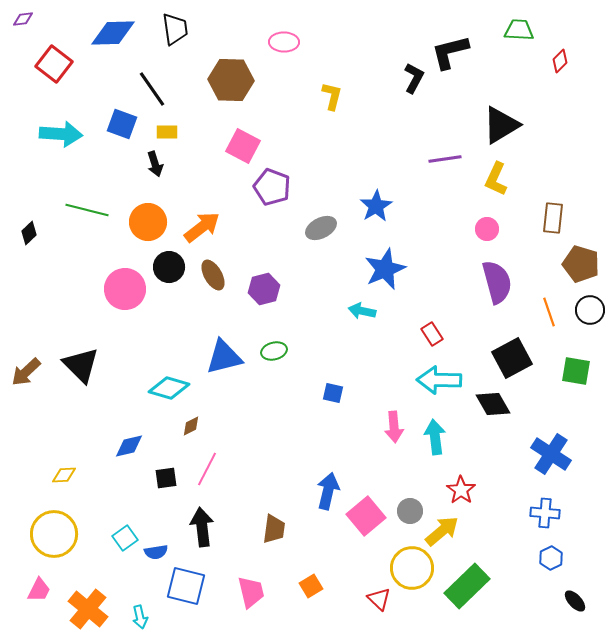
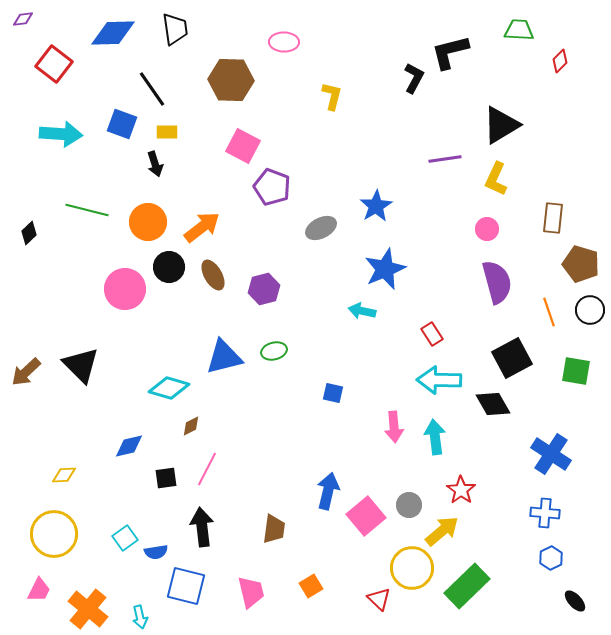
gray circle at (410, 511): moved 1 px left, 6 px up
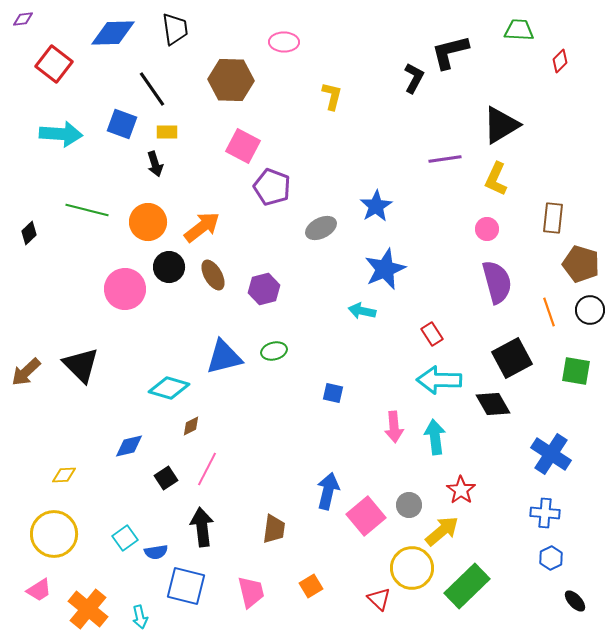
black square at (166, 478): rotated 25 degrees counterclockwise
pink trapezoid at (39, 590): rotated 32 degrees clockwise
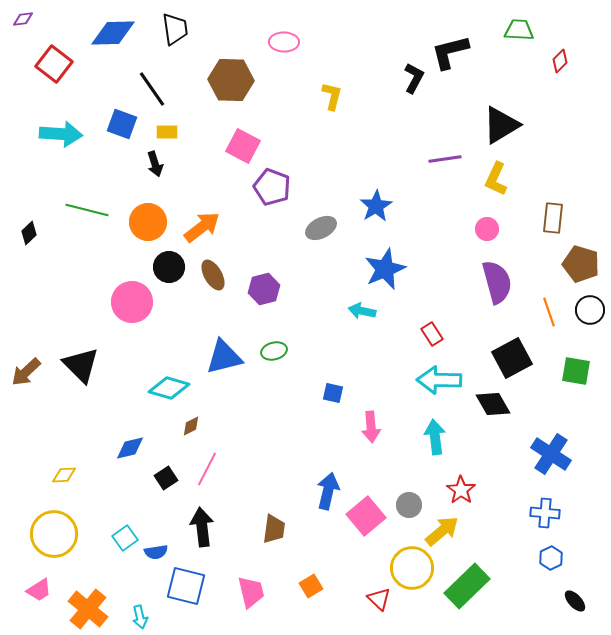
pink circle at (125, 289): moved 7 px right, 13 px down
pink arrow at (394, 427): moved 23 px left
blue diamond at (129, 446): moved 1 px right, 2 px down
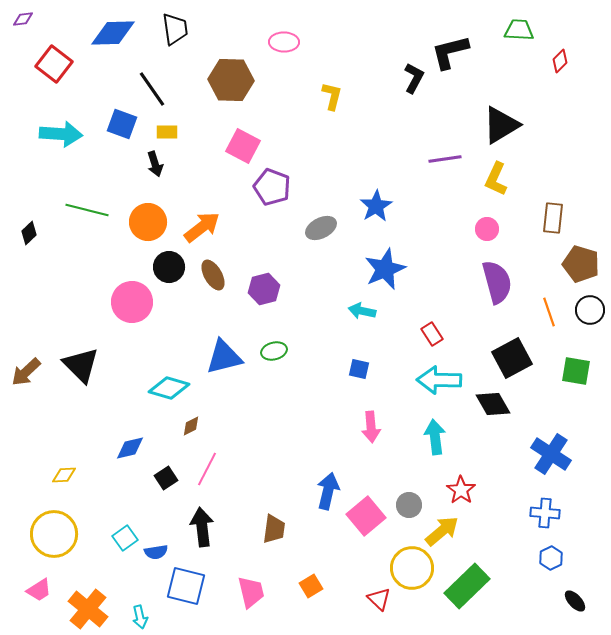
blue square at (333, 393): moved 26 px right, 24 px up
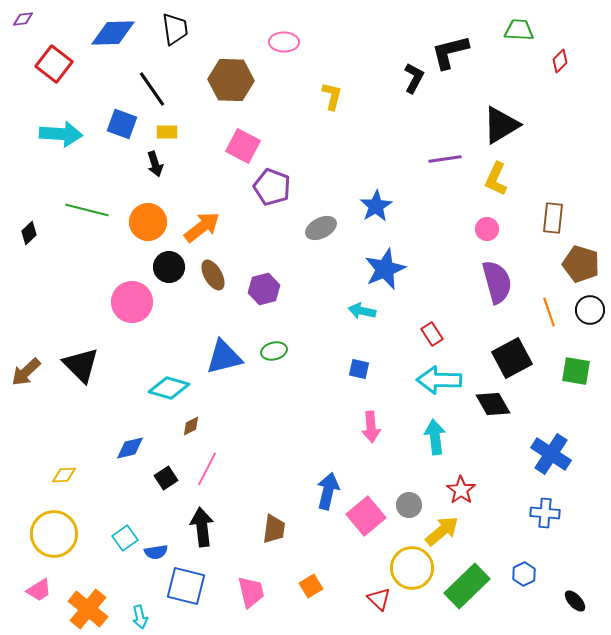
blue hexagon at (551, 558): moved 27 px left, 16 px down
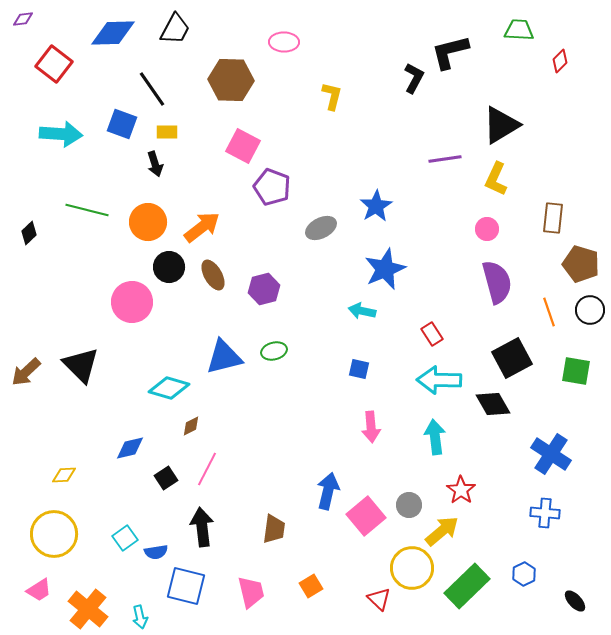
black trapezoid at (175, 29): rotated 36 degrees clockwise
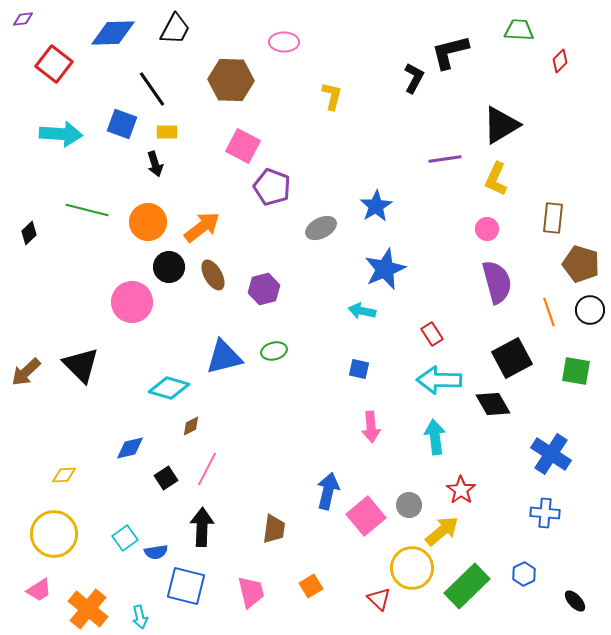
black arrow at (202, 527): rotated 9 degrees clockwise
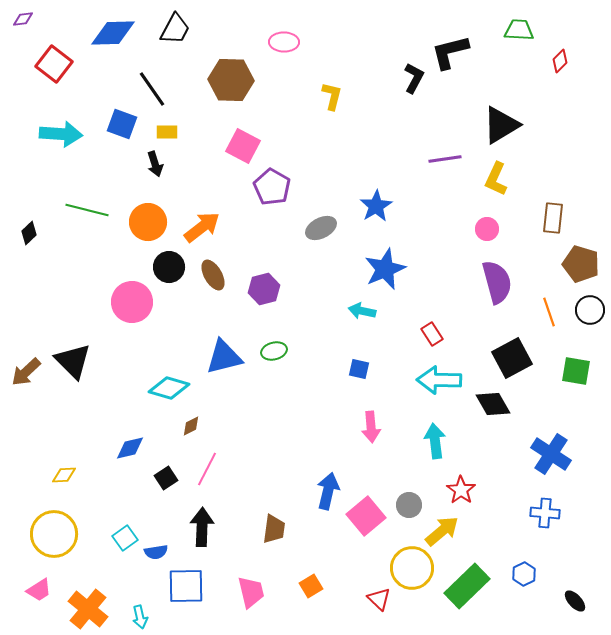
purple pentagon at (272, 187): rotated 9 degrees clockwise
black triangle at (81, 365): moved 8 px left, 4 px up
cyan arrow at (435, 437): moved 4 px down
blue square at (186, 586): rotated 15 degrees counterclockwise
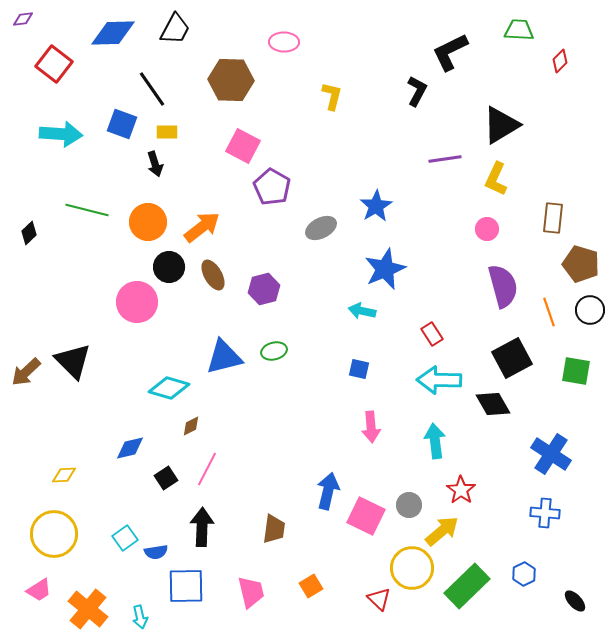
black L-shape at (450, 52): rotated 12 degrees counterclockwise
black L-shape at (414, 78): moved 3 px right, 13 px down
purple semicircle at (497, 282): moved 6 px right, 4 px down
pink circle at (132, 302): moved 5 px right
pink square at (366, 516): rotated 24 degrees counterclockwise
